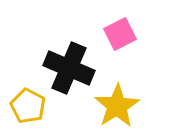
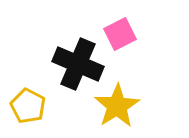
black cross: moved 9 px right, 4 px up
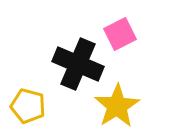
yellow pentagon: rotated 12 degrees counterclockwise
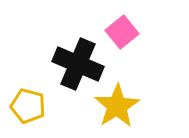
pink square: moved 2 px right, 2 px up; rotated 12 degrees counterclockwise
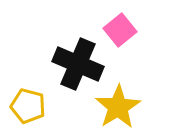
pink square: moved 2 px left, 2 px up
yellow star: moved 1 px right, 1 px down
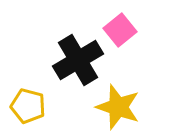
black cross: moved 4 px up; rotated 36 degrees clockwise
yellow star: rotated 21 degrees counterclockwise
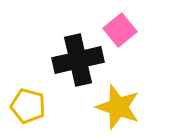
black cross: rotated 18 degrees clockwise
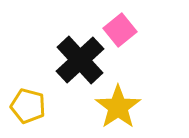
black cross: moved 2 px right; rotated 30 degrees counterclockwise
yellow star: rotated 18 degrees clockwise
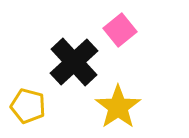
black cross: moved 6 px left, 2 px down
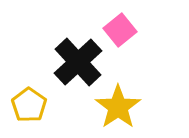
black cross: moved 4 px right
yellow pentagon: moved 1 px right, 1 px up; rotated 20 degrees clockwise
